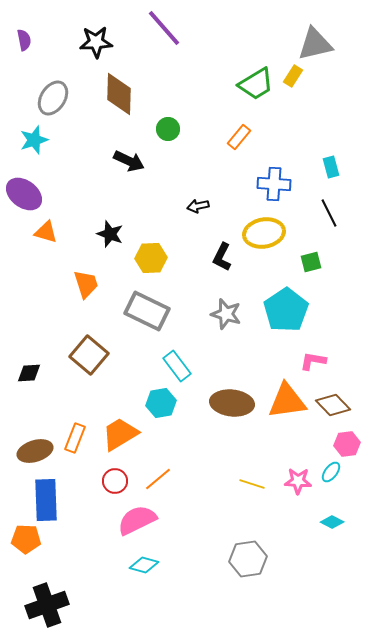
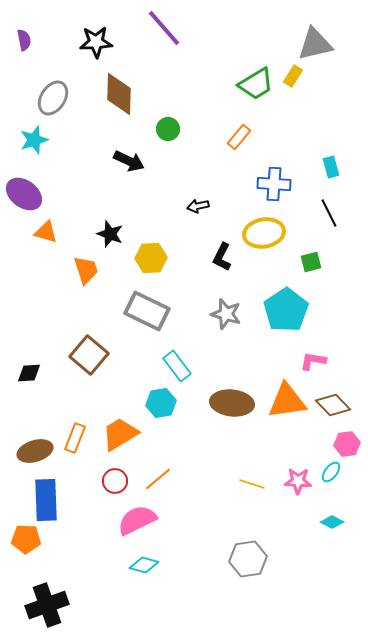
orange trapezoid at (86, 284): moved 14 px up
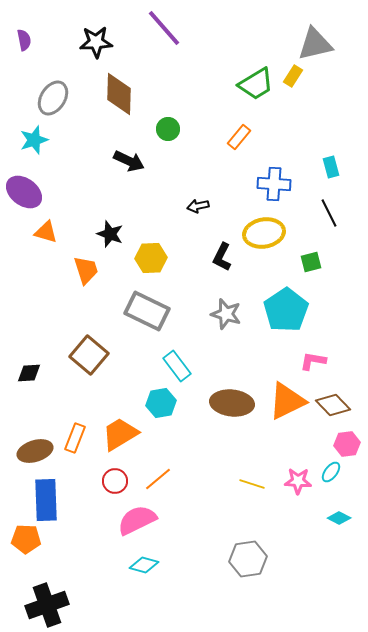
purple ellipse at (24, 194): moved 2 px up
orange triangle at (287, 401): rotated 18 degrees counterclockwise
cyan diamond at (332, 522): moved 7 px right, 4 px up
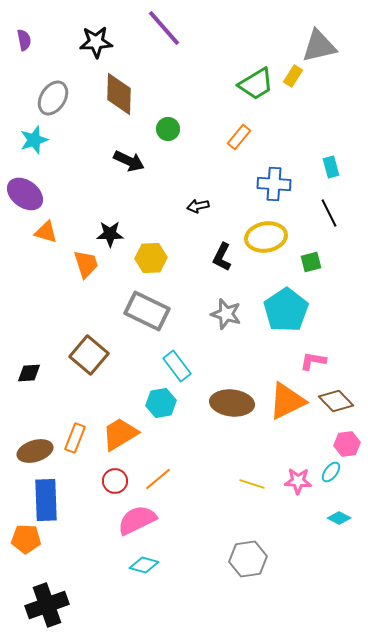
gray triangle at (315, 44): moved 4 px right, 2 px down
purple ellipse at (24, 192): moved 1 px right, 2 px down
yellow ellipse at (264, 233): moved 2 px right, 4 px down
black star at (110, 234): rotated 20 degrees counterclockwise
orange trapezoid at (86, 270): moved 6 px up
brown diamond at (333, 405): moved 3 px right, 4 px up
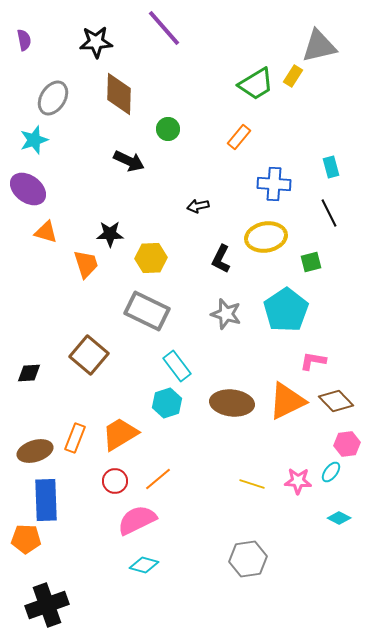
purple ellipse at (25, 194): moved 3 px right, 5 px up
black L-shape at (222, 257): moved 1 px left, 2 px down
cyan hexagon at (161, 403): moved 6 px right; rotated 8 degrees counterclockwise
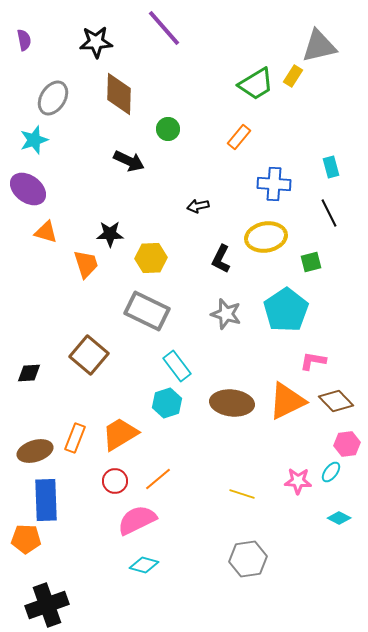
yellow line at (252, 484): moved 10 px left, 10 px down
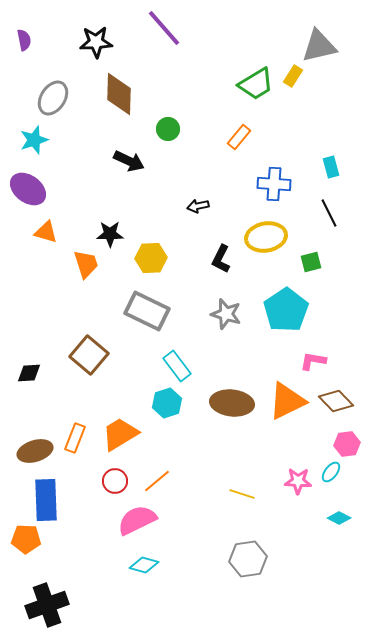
orange line at (158, 479): moved 1 px left, 2 px down
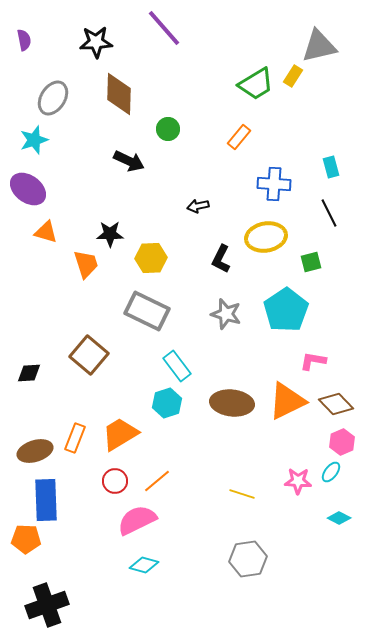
brown diamond at (336, 401): moved 3 px down
pink hexagon at (347, 444): moved 5 px left, 2 px up; rotated 15 degrees counterclockwise
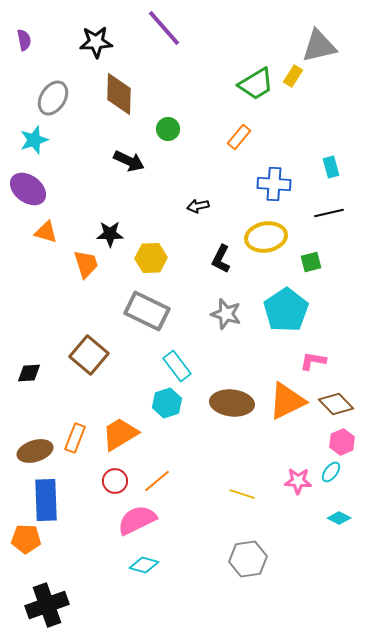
black line at (329, 213): rotated 76 degrees counterclockwise
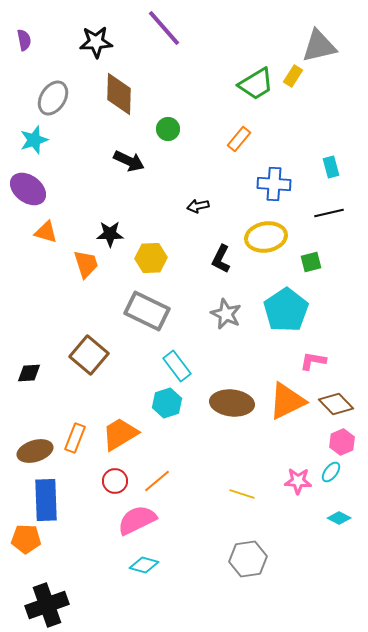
orange rectangle at (239, 137): moved 2 px down
gray star at (226, 314): rotated 8 degrees clockwise
